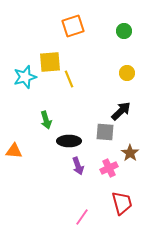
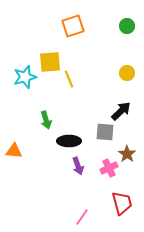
green circle: moved 3 px right, 5 px up
brown star: moved 3 px left, 1 px down
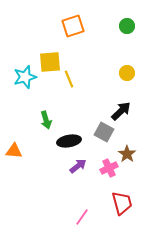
gray square: moved 1 px left; rotated 24 degrees clockwise
black ellipse: rotated 10 degrees counterclockwise
purple arrow: rotated 108 degrees counterclockwise
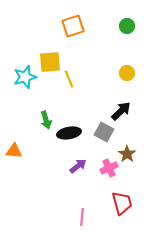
black ellipse: moved 8 px up
pink line: rotated 30 degrees counterclockwise
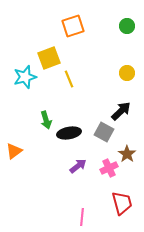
yellow square: moved 1 px left, 4 px up; rotated 15 degrees counterclockwise
orange triangle: rotated 42 degrees counterclockwise
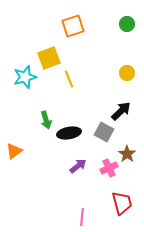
green circle: moved 2 px up
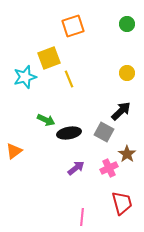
green arrow: rotated 48 degrees counterclockwise
purple arrow: moved 2 px left, 2 px down
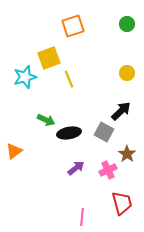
pink cross: moved 1 px left, 2 px down
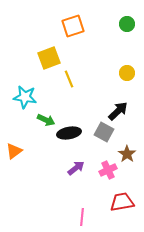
cyan star: moved 20 px down; rotated 25 degrees clockwise
black arrow: moved 3 px left
red trapezoid: moved 1 px up; rotated 85 degrees counterclockwise
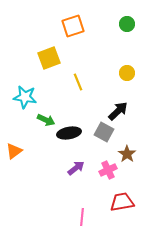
yellow line: moved 9 px right, 3 px down
